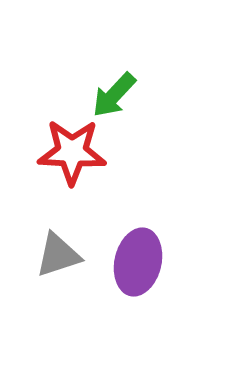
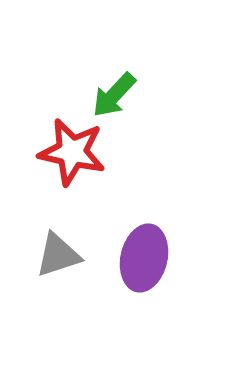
red star: rotated 10 degrees clockwise
purple ellipse: moved 6 px right, 4 px up
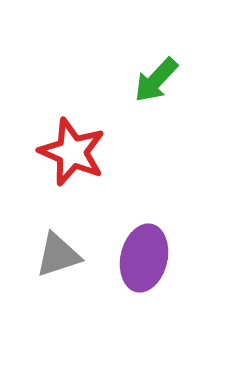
green arrow: moved 42 px right, 15 px up
red star: rotated 10 degrees clockwise
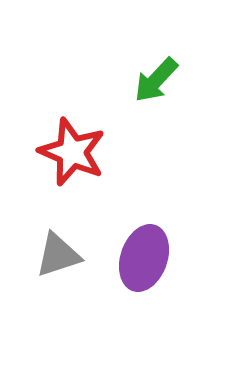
purple ellipse: rotated 6 degrees clockwise
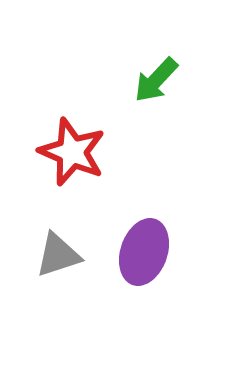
purple ellipse: moved 6 px up
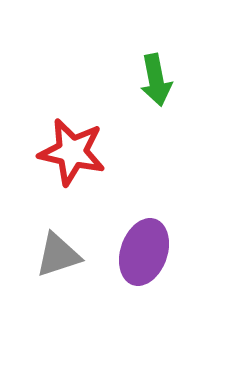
green arrow: rotated 54 degrees counterclockwise
red star: rotated 10 degrees counterclockwise
